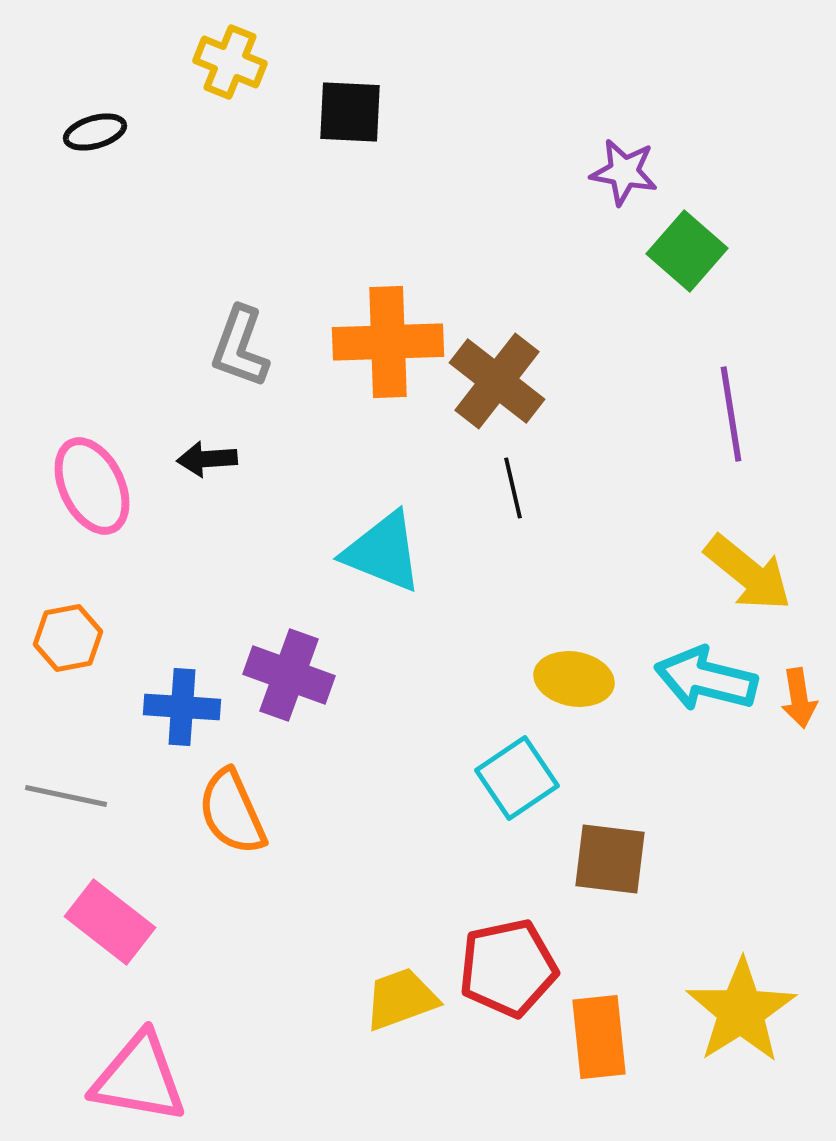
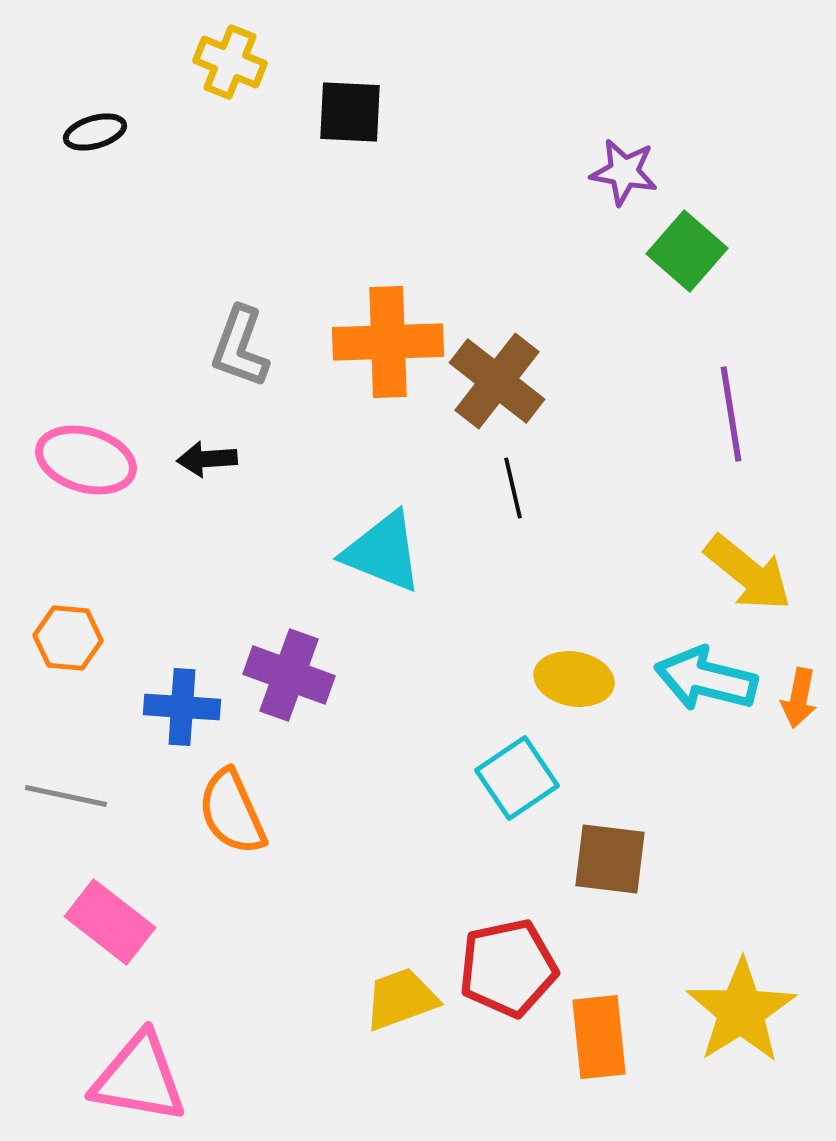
pink ellipse: moved 6 px left, 26 px up; rotated 48 degrees counterclockwise
orange hexagon: rotated 16 degrees clockwise
orange arrow: rotated 20 degrees clockwise
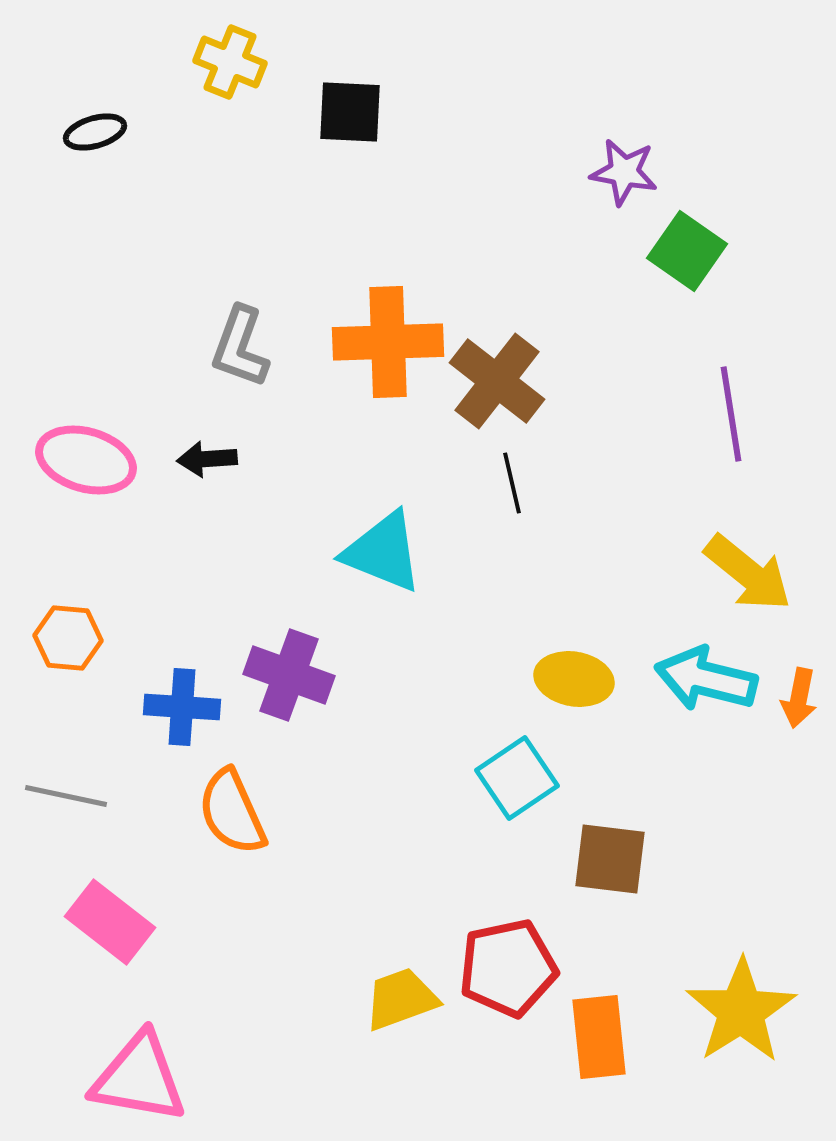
green square: rotated 6 degrees counterclockwise
black line: moved 1 px left, 5 px up
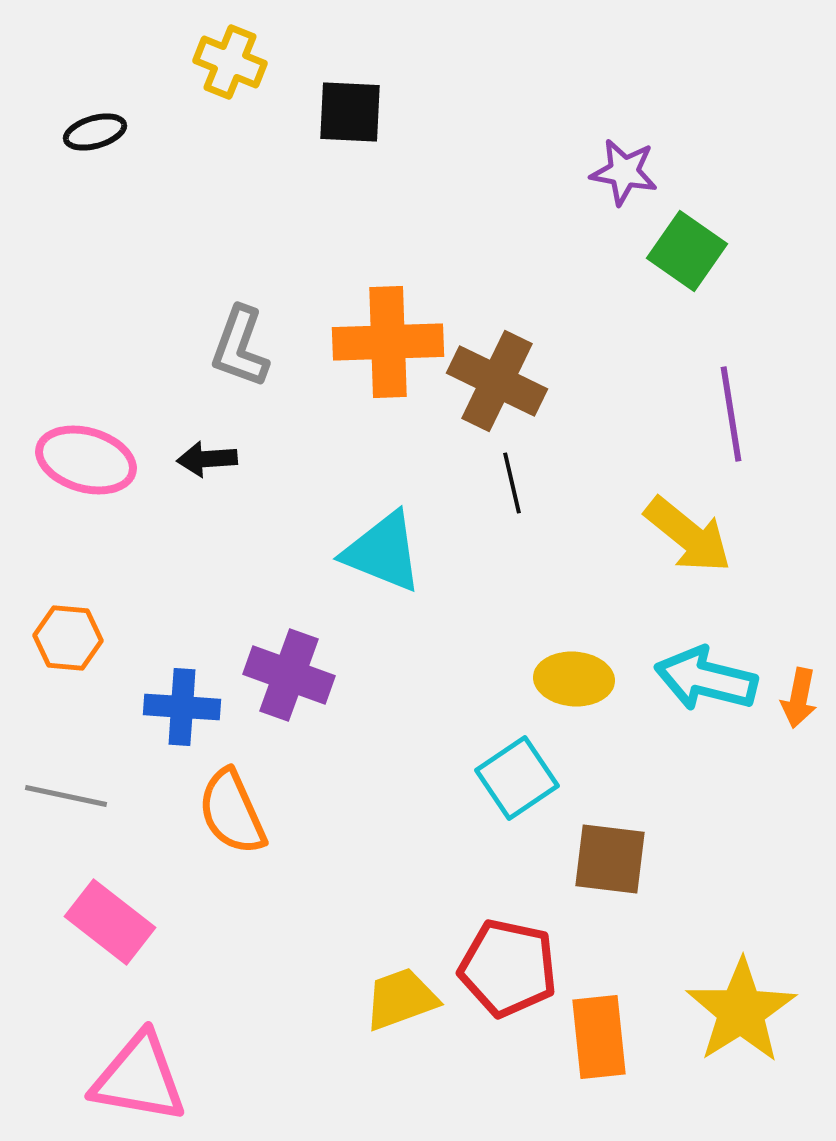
brown cross: rotated 12 degrees counterclockwise
yellow arrow: moved 60 px left, 38 px up
yellow ellipse: rotated 6 degrees counterclockwise
red pentagon: rotated 24 degrees clockwise
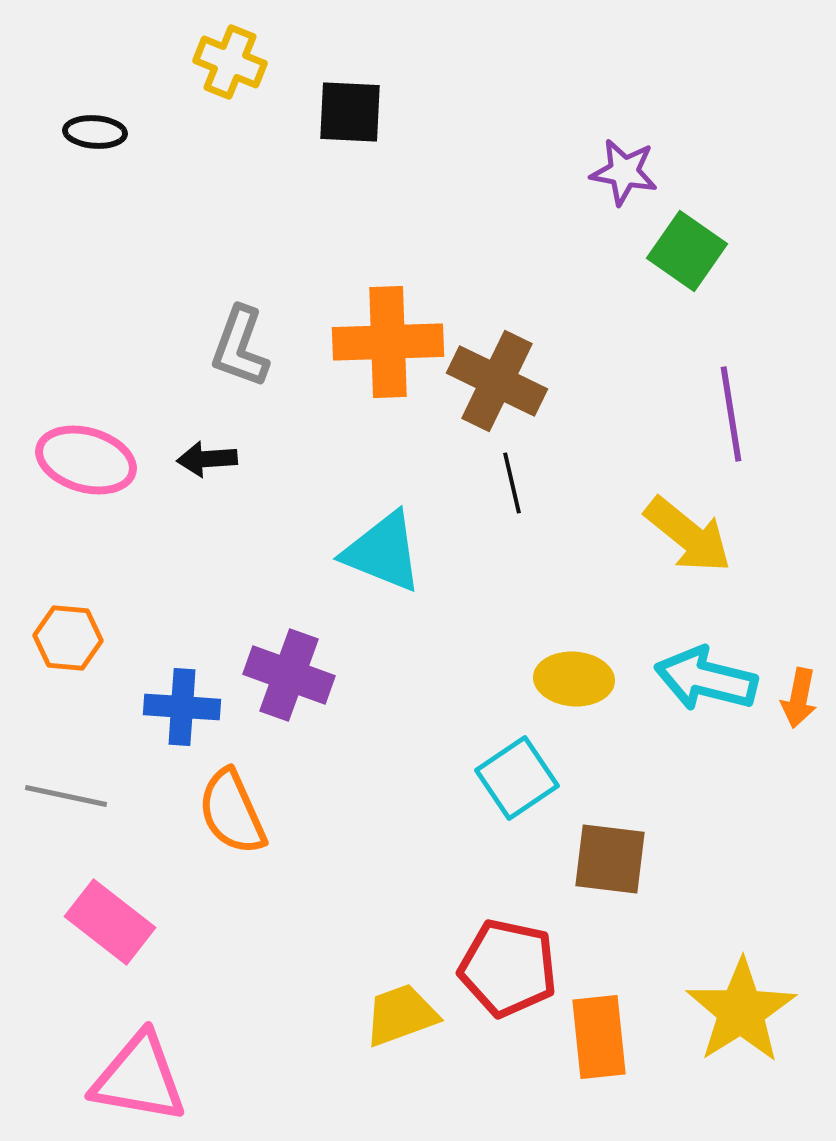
black ellipse: rotated 20 degrees clockwise
yellow trapezoid: moved 16 px down
